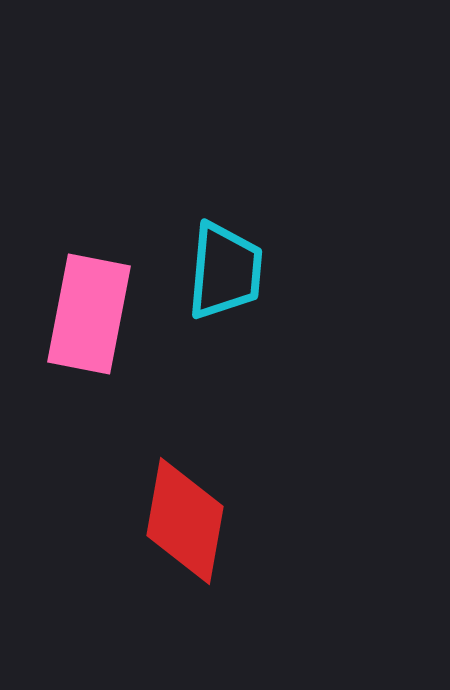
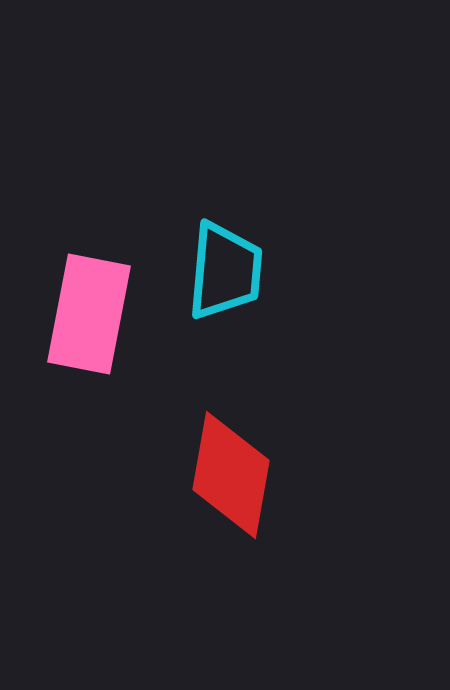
red diamond: moved 46 px right, 46 px up
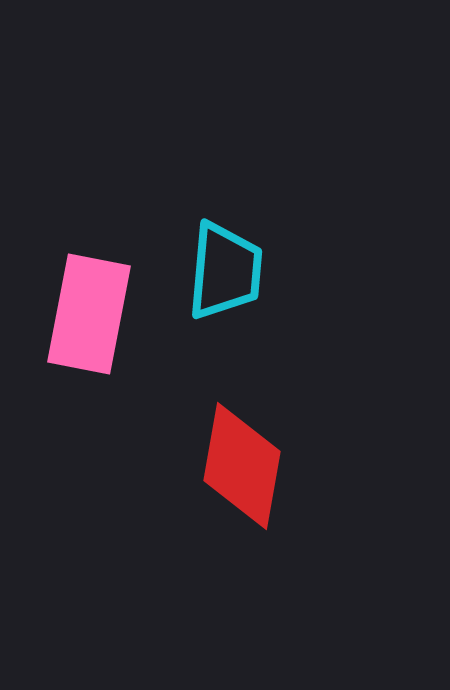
red diamond: moved 11 px right, 9 px up
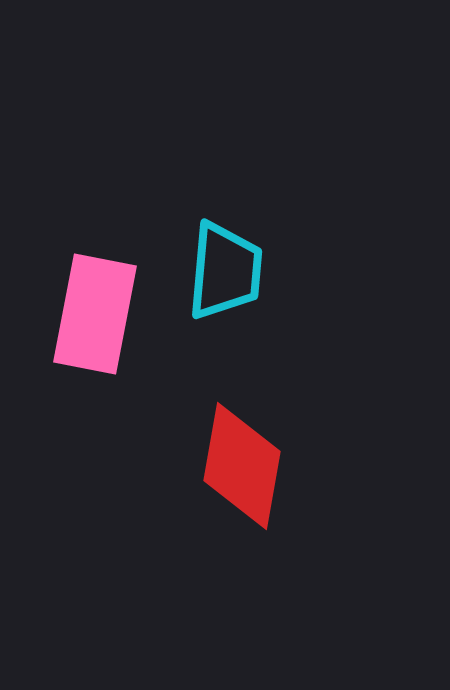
pink rectangle: moved 6 px right
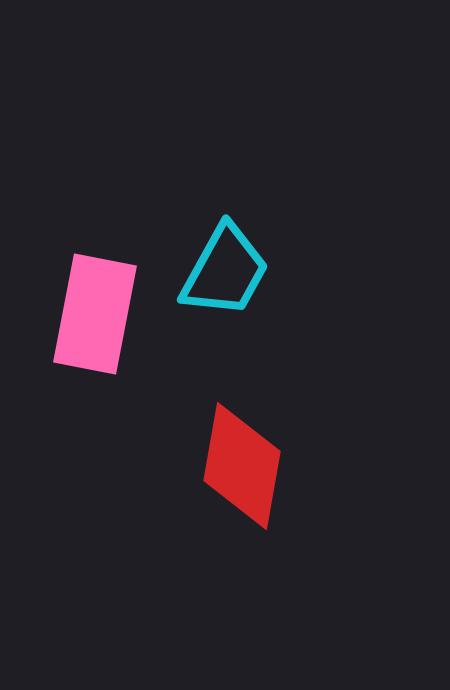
cyan trapezoid: rotated 24 degrees clockwise
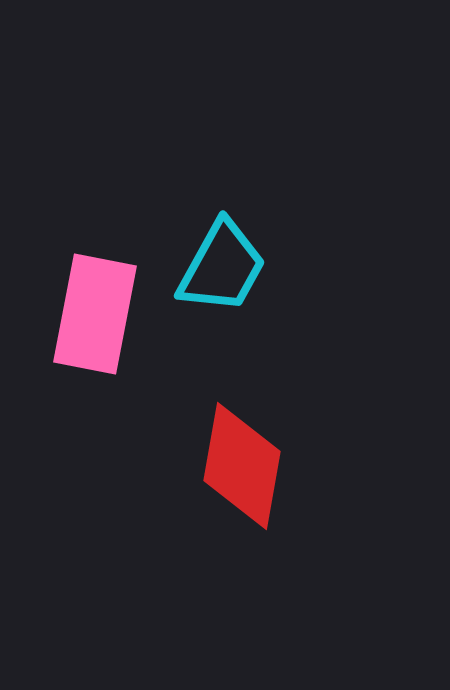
cyan trapezoid: moved 3 px left, 4 px up
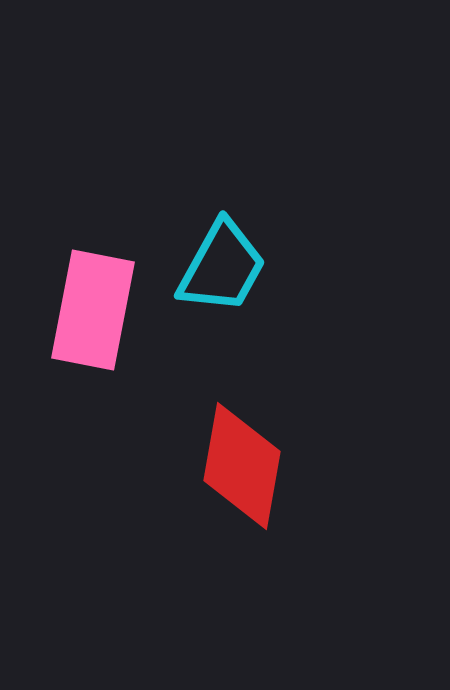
pink rectangle: moved 2 px left, 4 px up
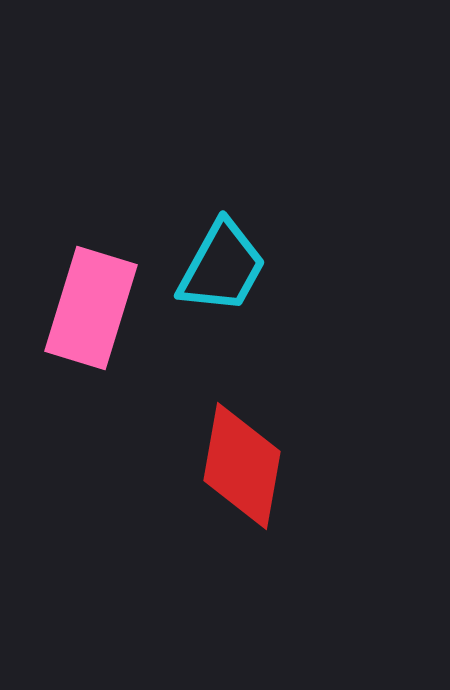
pink rectangle: moved 2 px left, 2 px up; rotated 6 degrees clockwise
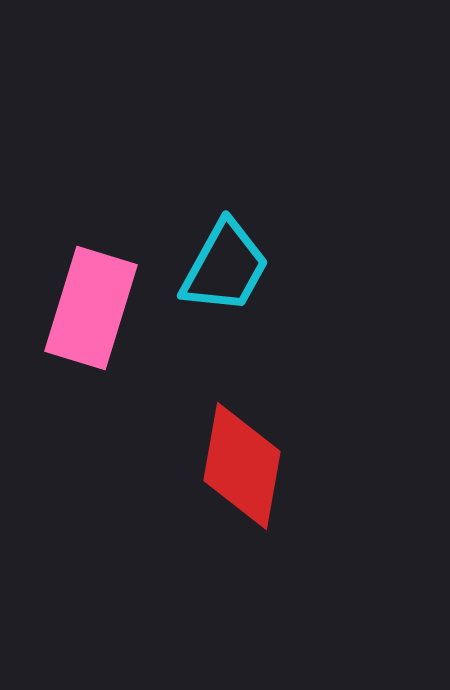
cyan trapezoid: moved 3 px right
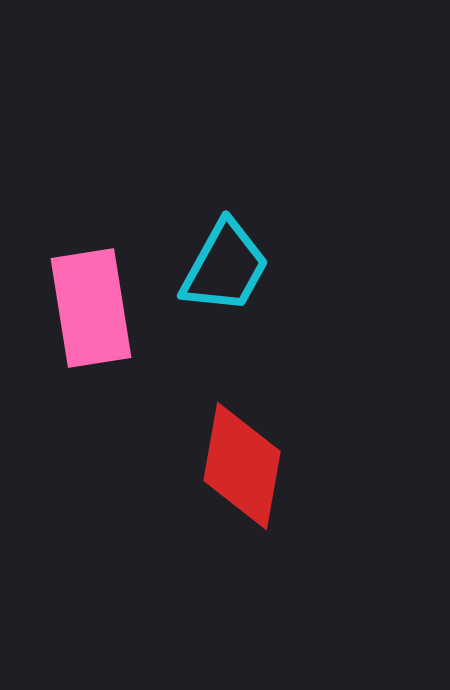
pink rectangle: rotated 26 degrees counterclockwise
